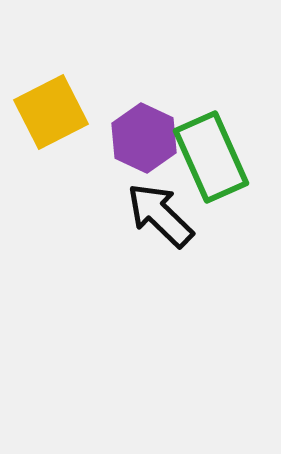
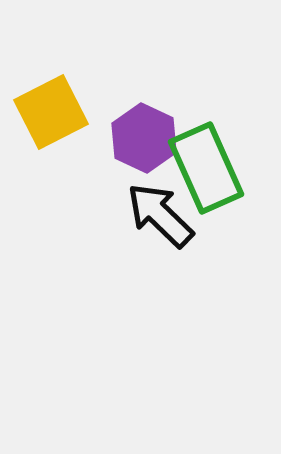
green rectangle: moved 5 px left, 11 px down
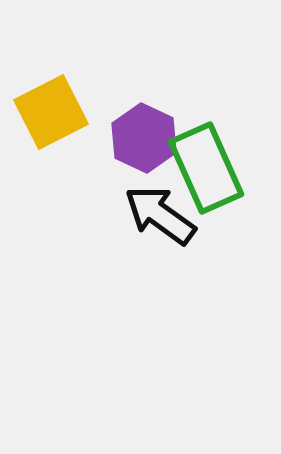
black arrow: rotated 8 degrees counterclockwise
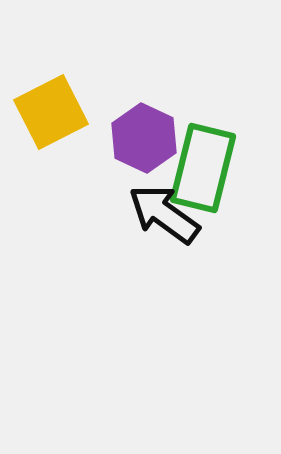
green rectangle: moved 3 px left; rotated 38 degrees clockwise
black arrow: moved 4 px right, 1 px up
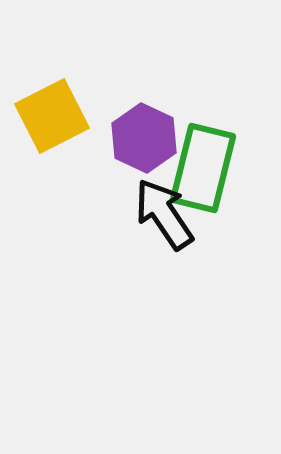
yellow square: moved 1 px right, 4 px down
black arrow: rotated 20 degrees clockwise
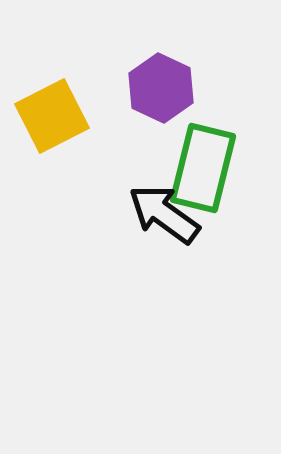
purple hexagon: moved 17 px right, 50 px up
black arrow: rotated 20 degrees counterclockwise
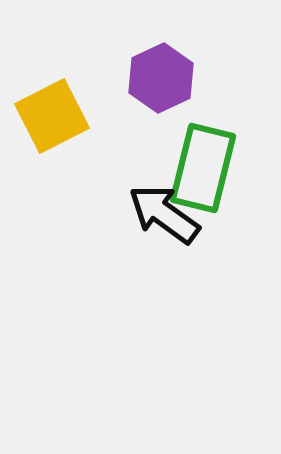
purple hexagon: moved 10 px up; rotated 10 degrees clockwise
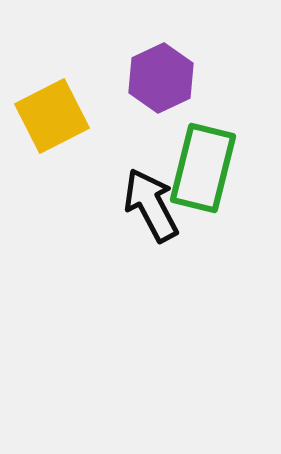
black arrow: moved 13 px left, 9 px up; rotated 26 degrees clockwise
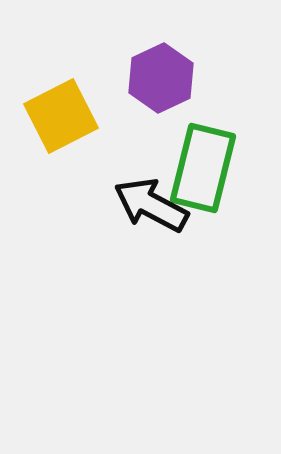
yellow square: moved 9 px right
black arrow: rotated 34 degrees counterclockwise
